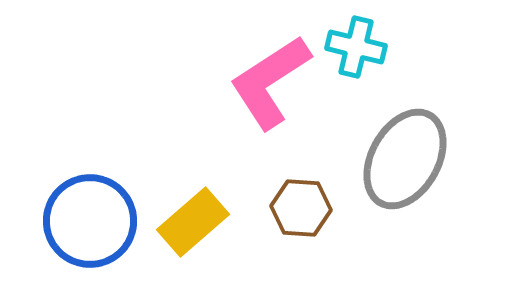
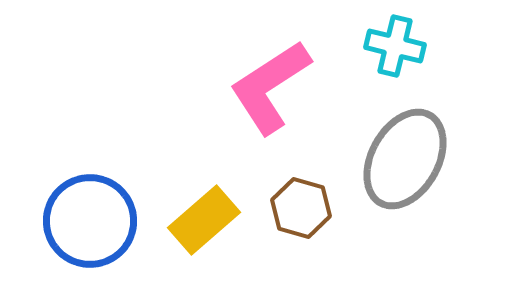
cyan cross: moved 39 px right, 1 px up
pink L-shape: moved 5 px down
brown hexagon: rotated 12 degrees clockwise
yellow rectangle: moved 11 px right, 2 px up
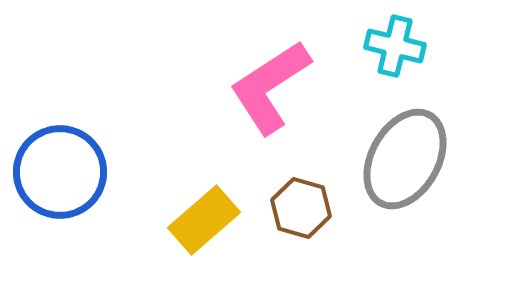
blue circle: moved 30 px left, 49 px up
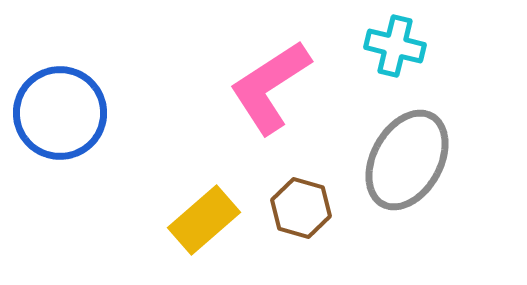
gray ellipse: moved 2 px right, 1 px down
blue circle: moved 59 px up
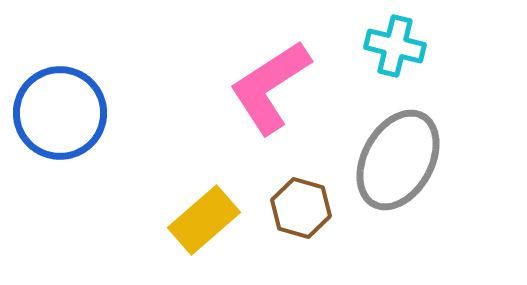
gray ellipse: moved 9 px left
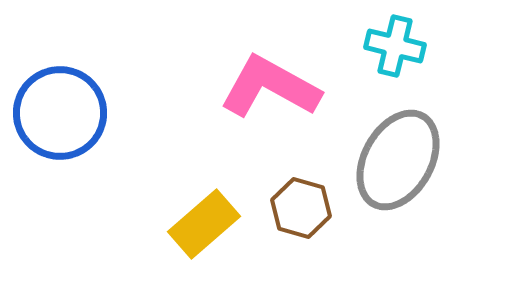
pink L-shape: rotated 62 degrees clockwise
yellow rectangle: moved 4 px down
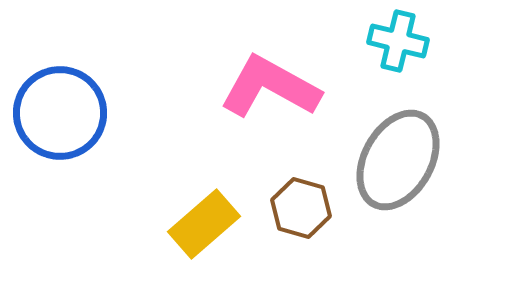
cyan cross: moved 3 px right, 5 px up
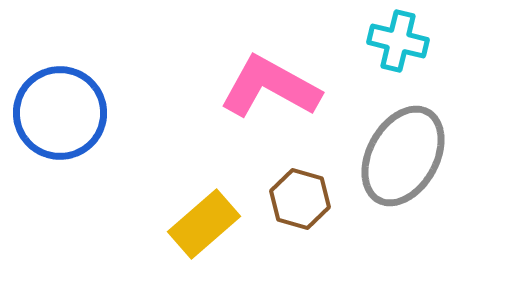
gray ellipse: moved 5 px right, 4 px up
brown hexagon: moved 1 px left, 9 px up
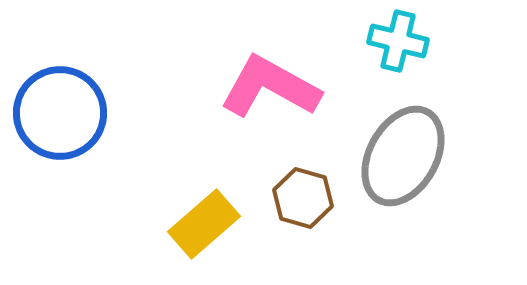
brown hexagon: moved 3 px right, 1 px up
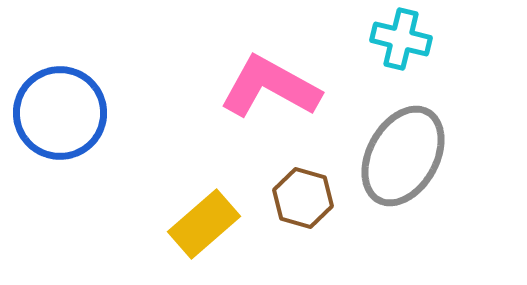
cyan cross: moved 3 px right, 2 px up
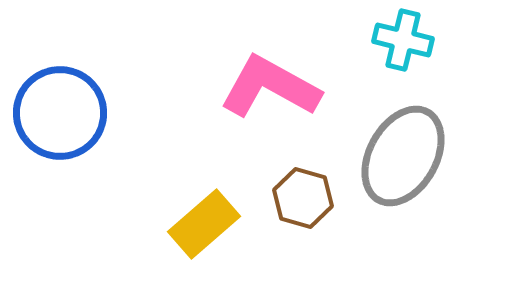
cyan cross: moved 2 px right, 1 px down
